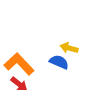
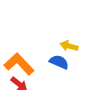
yellow arrow: moved 2 px up
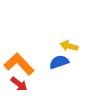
blue semicircle: rotated 42 degrees counterclockwise
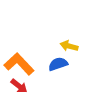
blue semicircle: moved 1 px left, 2 px down
red arrow: moved 2 px down
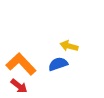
orange L-shape: moved 2 px right
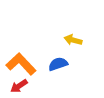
yellow arrow: moved 4 px right, 6 px up
red arrow: rotated 108 degrees clockwise
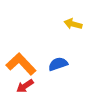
yellow arrow: moved 16 px up
red arrow: moved 6 px right
